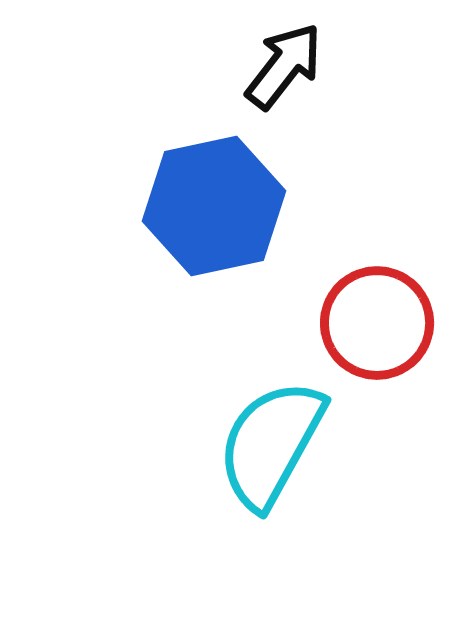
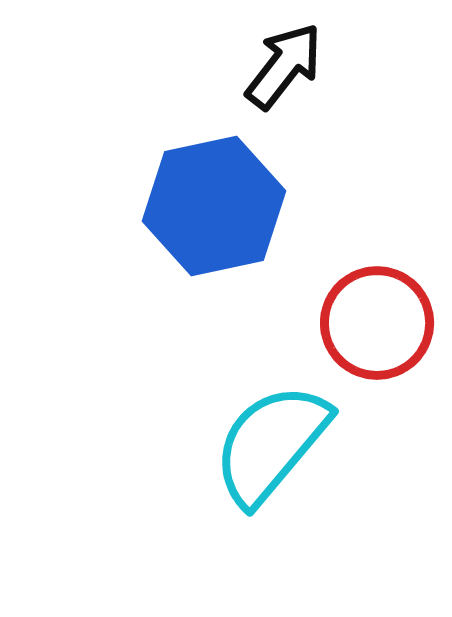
cyan semicircle: rotated 11 degrees clockwise
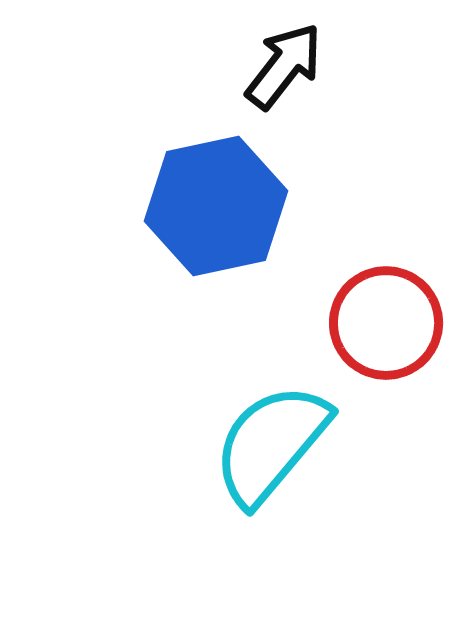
blue hexagon: moved 2 px right
red circle: moved 9 px right
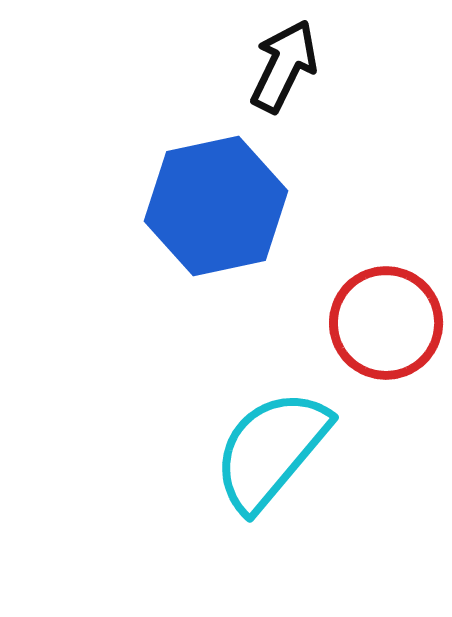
black arrow: rotated 12 degrees counterclockwise
cyan semicircle: moved 6 px down
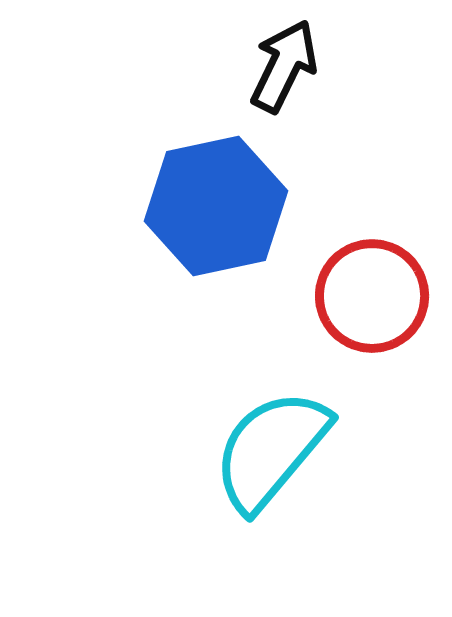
red circle: moved 14 px left, 27 px up
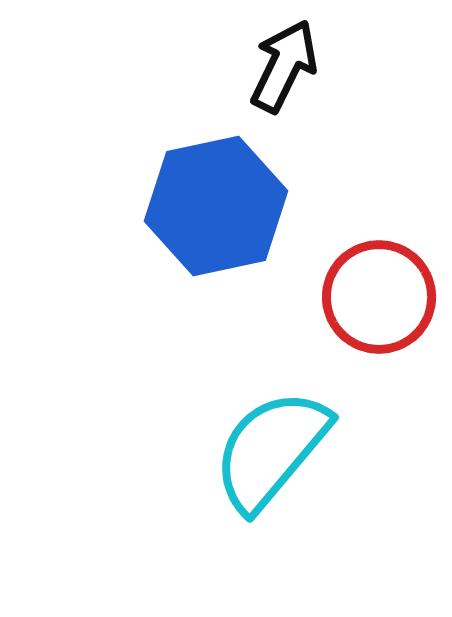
red circle: moved 7 px right, 1 px down
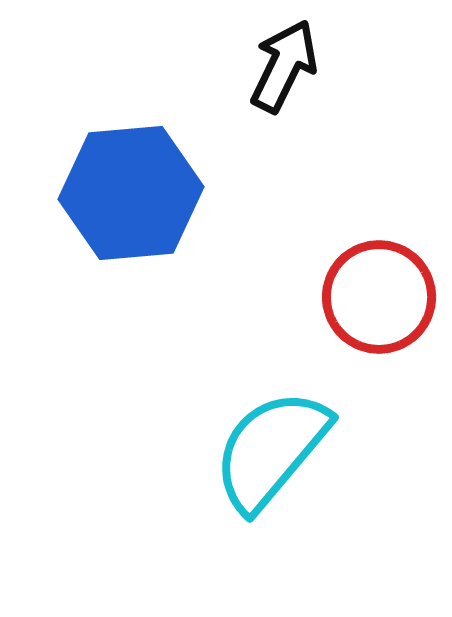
blue hexagon: moved 85 px left, 13 px up; rotated 7 degrees clockwise
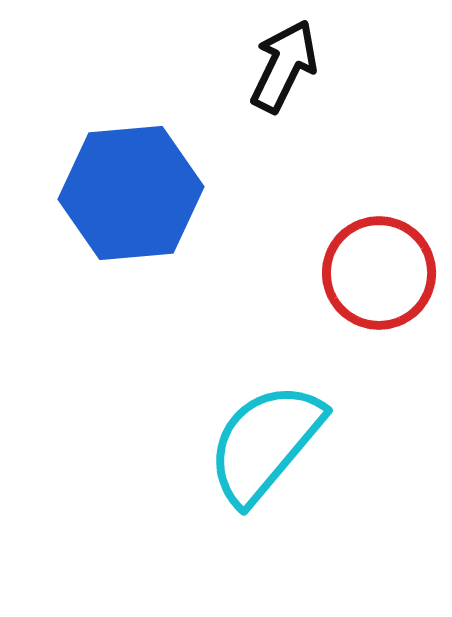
red circle: moved 24 px up
cyan semicircle: moved 6 px left, 7 px up
